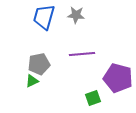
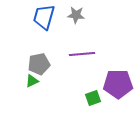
purple pentagon: moved 6 px down; rotated 16 degrees counterclockwise
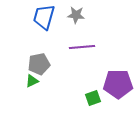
purple line: moved 7 px up
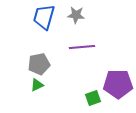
green triangle: moved 5 px right, 4 px down
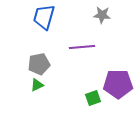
gray star: moved 26 px right
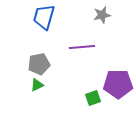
gray star: rotated 18 degrees counterclockwise
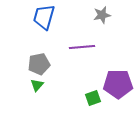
green triangle: rotated 24 degrees counterclockwise
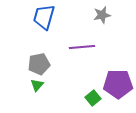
green square: rotated 21 degrees counterclockwise
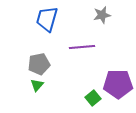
blue trapezoid: moved 3 px right, 2 px down
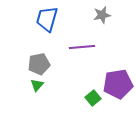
purple pentagon: rotated 8 degrees counterclockwise
